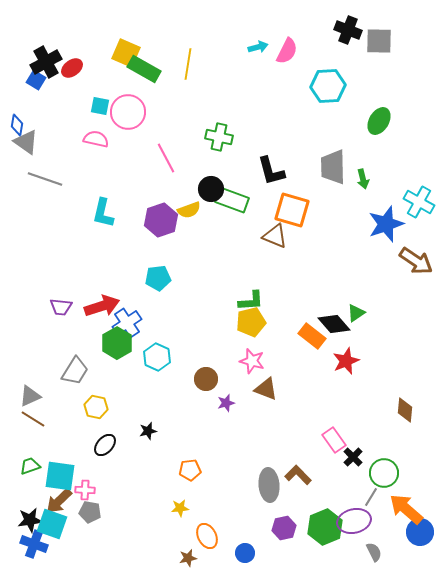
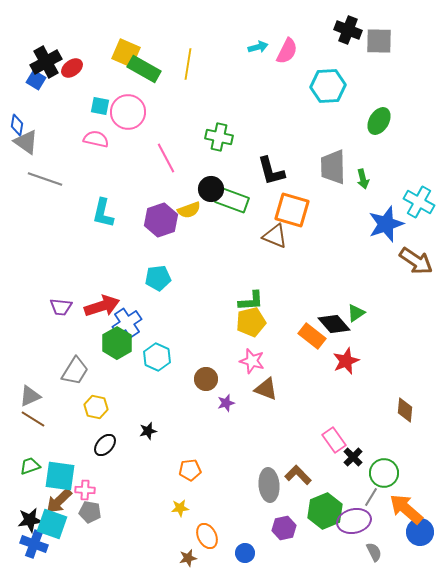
green hexagon at (325, 527): moved 16 px up
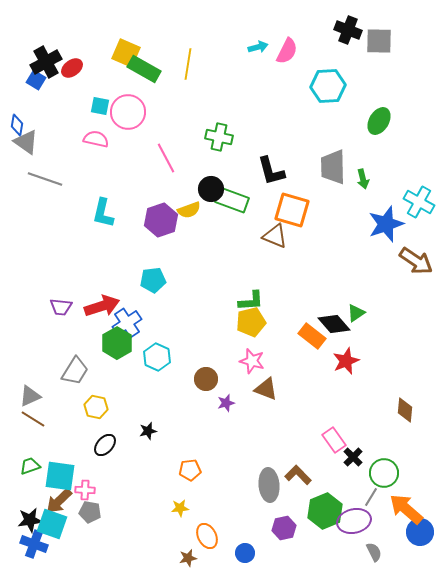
cyan pentagon at (158, 278): moved 5 px left, 2 px down
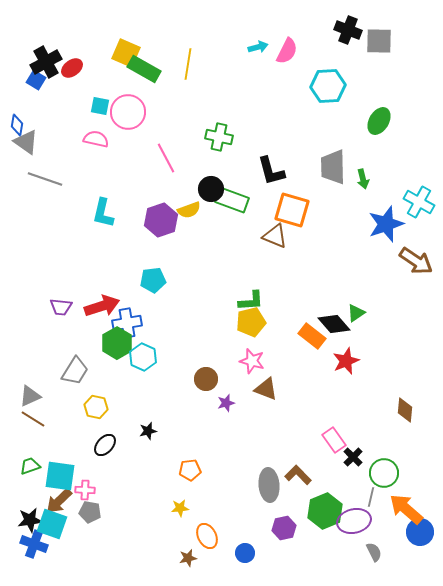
blue cross at (127, 323): rotated 24 degrees clockwise
cyan hexagon at (157, 357): moved 14 px left
gray line at (371, 497): rotated 18 degrees counterclockwise
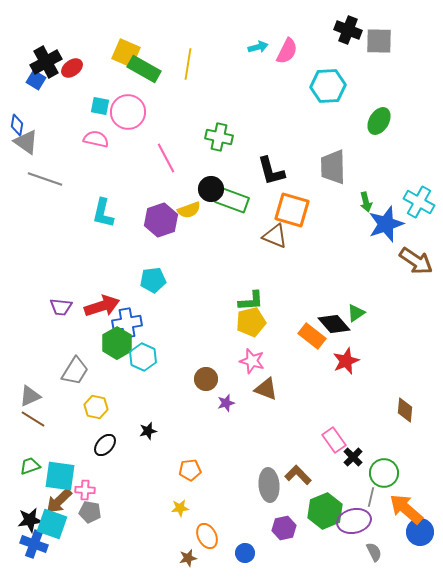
green arrow at (363, 179): moved 3 px right, 23 px down
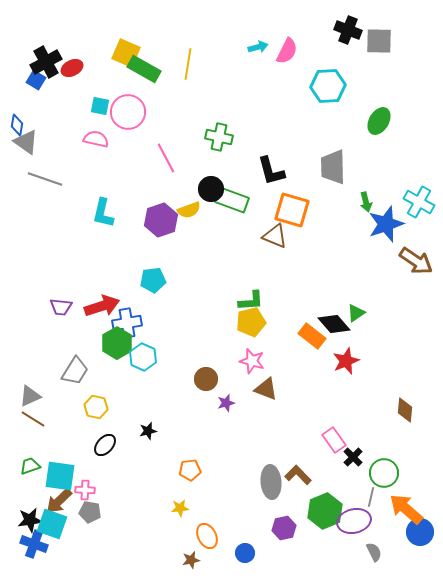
red ellipse at (72, 68): rotated 10 degrees clockwise
gray ellipse at (269, 485): moved 2 px right, 3 px up
brown star at (188, 558): moved 3 px right, 2 px down
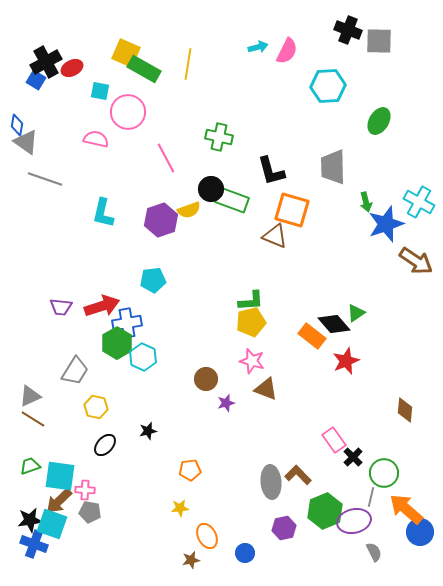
cyan square at (100, 106): moved 15 px up
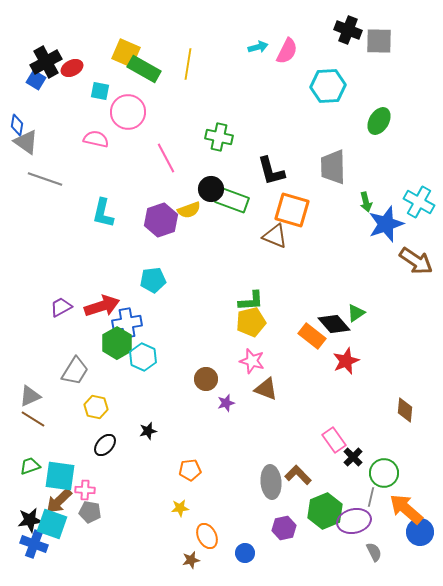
purple trapezoid at (61, 307): rotated 145 degrees clockwise
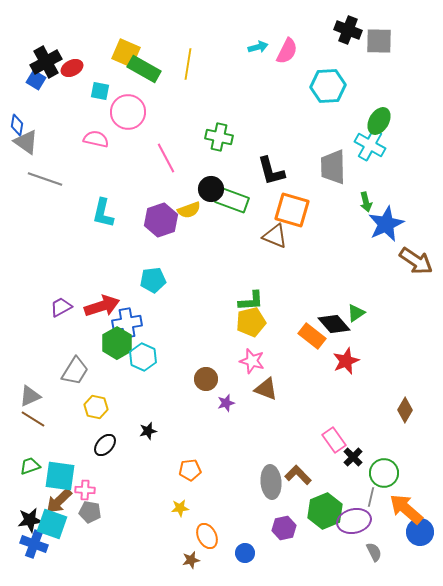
cyan cross at (419, 202): moved 49 px left, 57 px up
blue star at (386, 224): rotated 6 degrees counterclockwise
brown diamond at (405, 410): rotated 25 degrees clockwise
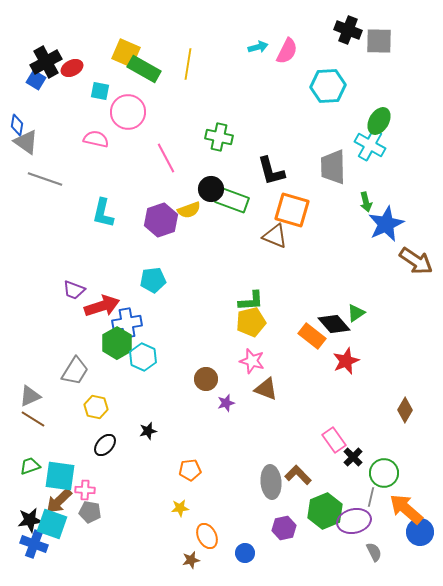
purple trapezoid at (61, 307): moved 13 px right, 17 px up; rotated 130 degrees counterclockwise
